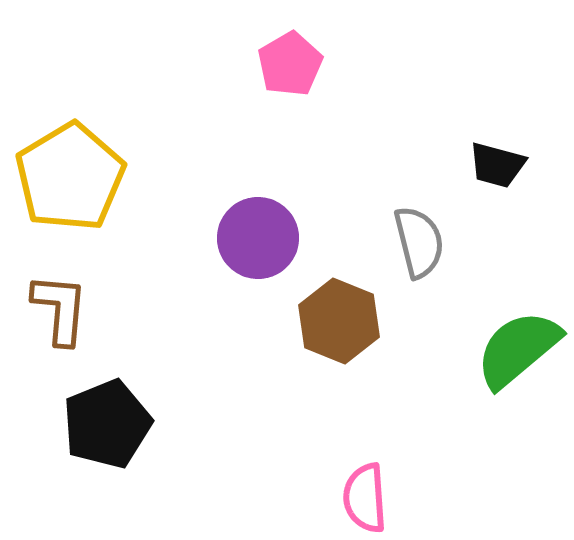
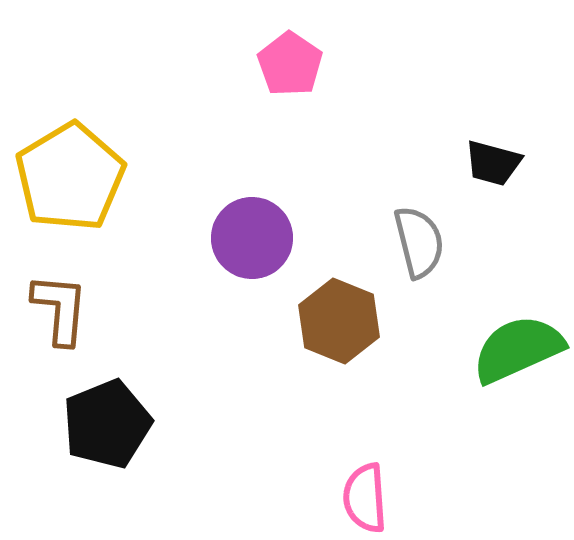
pink pentagon: rotated 8 degrees counterclockwise
black trapezoid: moved 4 px left, 2 px up
purple circle: moved 6 px left
green semicircle: rotated 16 degrees clockwise
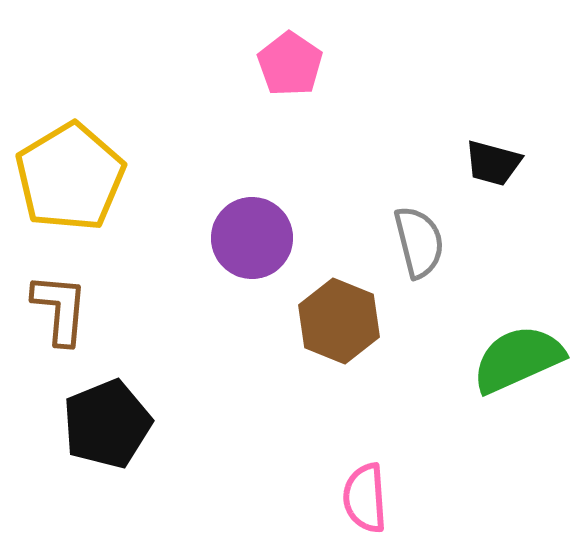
green semicircle: moved 10 px down
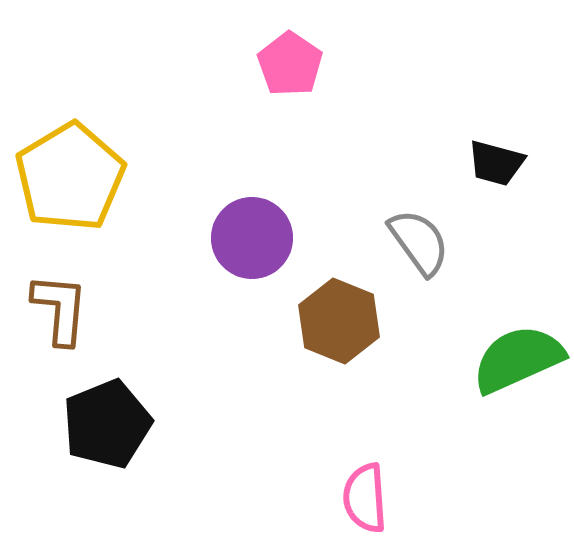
black trapezoid: moved 3 px right
gray semicircle: rotated 22 degrees counterclockwise
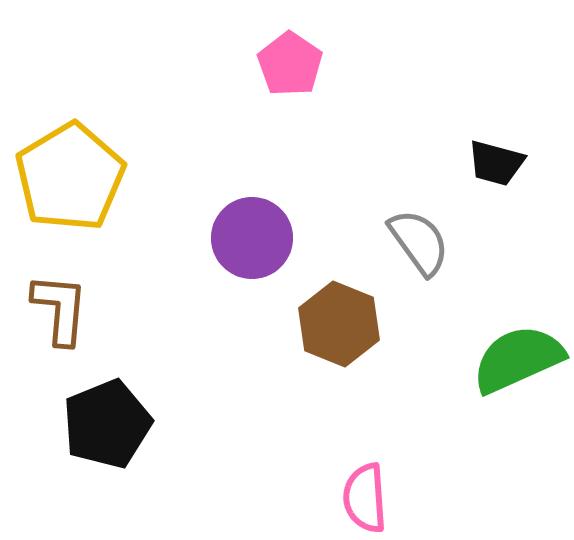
brown hexagon: moved 3 px down
